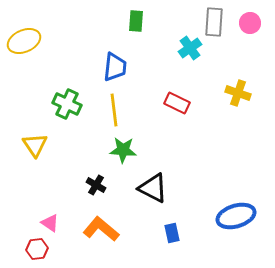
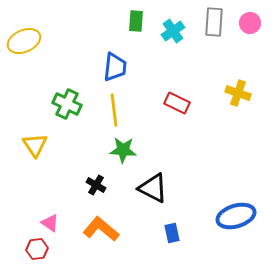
cyan cross: moved 17 px left, 17 px up
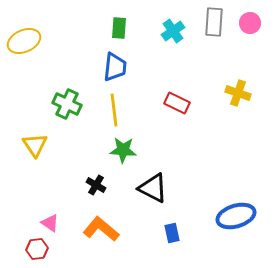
green rectangle: moved 17 px left, 7 px down
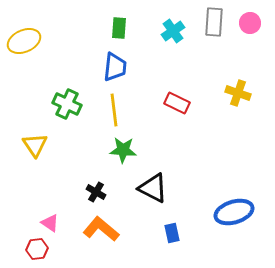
black cross: moved 7 px down
blue ellipse: moved 2 px left, 4 px up
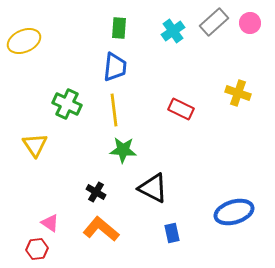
gray rectangle: rotated 44 degrees clockwise
red rectangle: moved 4 px right, 6 px down
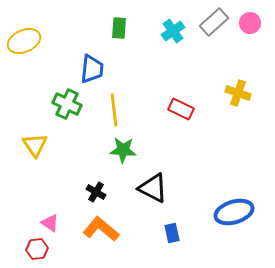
blue trapezoid: moved 23 px left, 2 px down
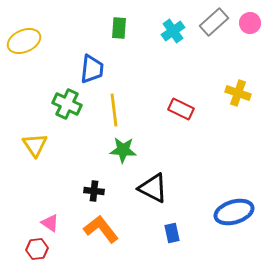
black cross: moved 2 px left, 1 px up; rotated 24 degrees counterclockwise
orange L-shape: rotated 12 degrees clockwise
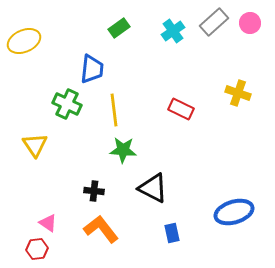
green rectangle: rotated 50 degrees clockwise
pink triangle: moved 2 px left
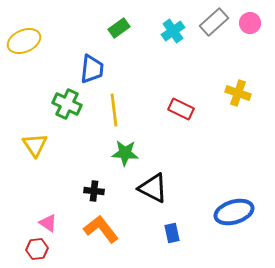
green star: moved 2 px right, 3 px down
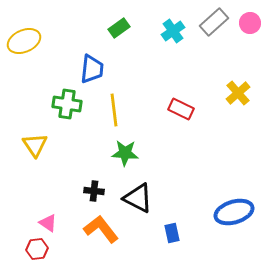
yellow cross: rotated 30 degrees clockwise
green cross: rotated 16 degrees counterclockwise
black triangle: moved 15 px left, 10 px down
